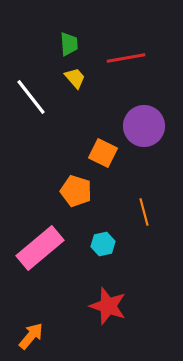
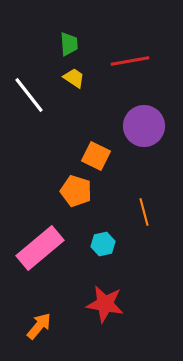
red line: moved 4 px right, 3 px down
yellow trapezoid: moved 1 px left; rotated 15 degrees counterclockwise
white line: moved 2 px left, 2 px up
orange square: moved 7 px left, 3 px down
red star: moved 3 px left, 2 px up; rotated 9 degrees counterclockwise
orange arrow: moved 8 px right, 10 px up
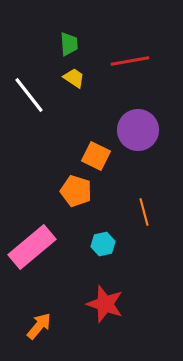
purple circle: moved 6 px left, 4 px down
pink rectangle: moved 8 px left, 1 px up
red star: rotated 9 degrees clockwise
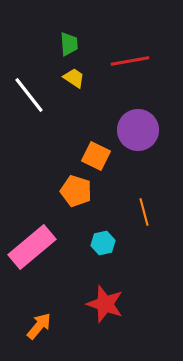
cyan hexagon: moved 1 px up
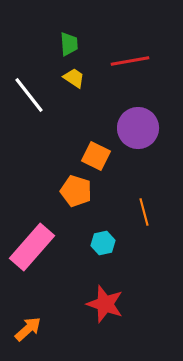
purple circle: moved 2 px up
pink rectangle: rotated 9 degrees counterclockwise
orange arrow: moved 11 px left, 3 px down; rotated 8 degrees clockwise
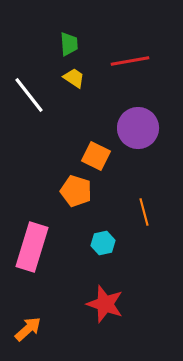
pink rectangle: rotated 24 degrees counterclockwise
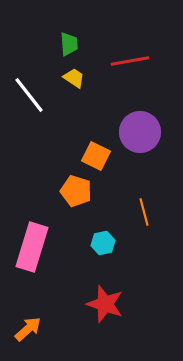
purple circle: moved 2 px right, 4 px down
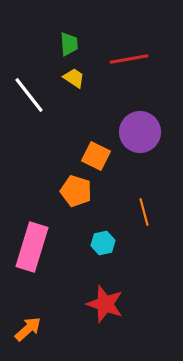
red line: moved 1 px left, 2 px up
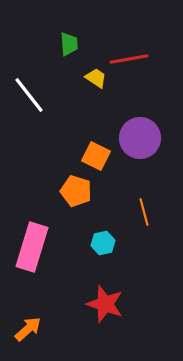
yellow trapezoid: moved 22 px right
purple circle: moved 6 px down
